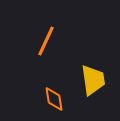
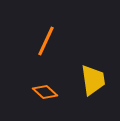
orange diamond: moved 9 px left, 7 px up; rotated 40 degrees counterclockwise
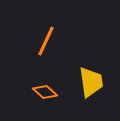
yellow trapezoid: moved 2 px left, 2 px down
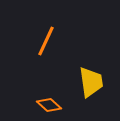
orange diamond: moved 4 px right, 13 px down
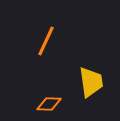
orange diamond: moved 1 px up; rotated 40 degrees counterclockwise
